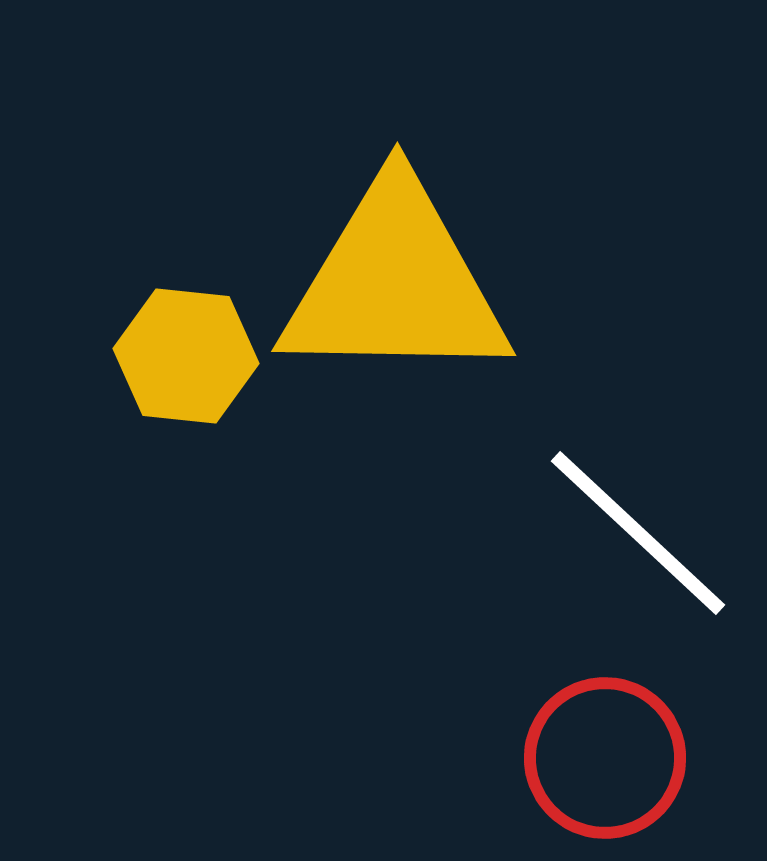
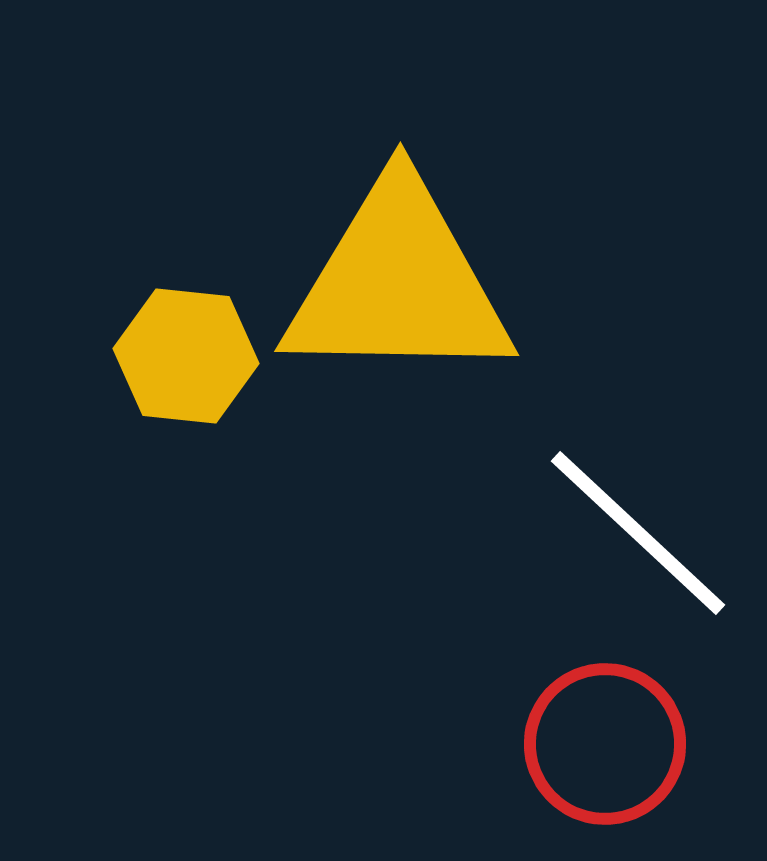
yellow triangle: moved 3 px right
red circle: moved 14 px up
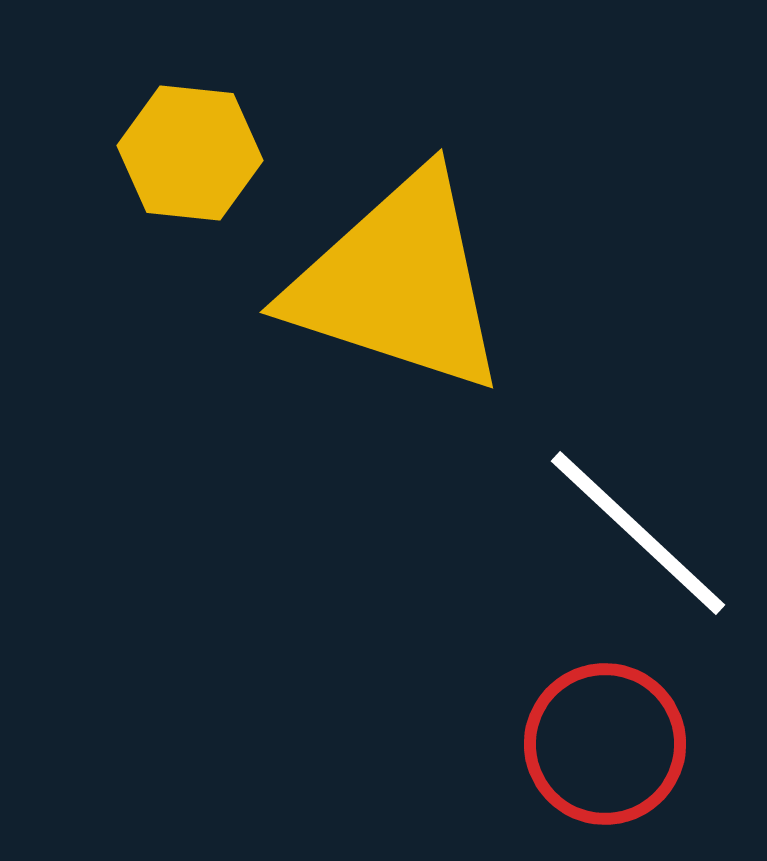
yellow triangle: rotated 17 degrees clockwise
yellow hexagon: moved 4 px right, 203 px up
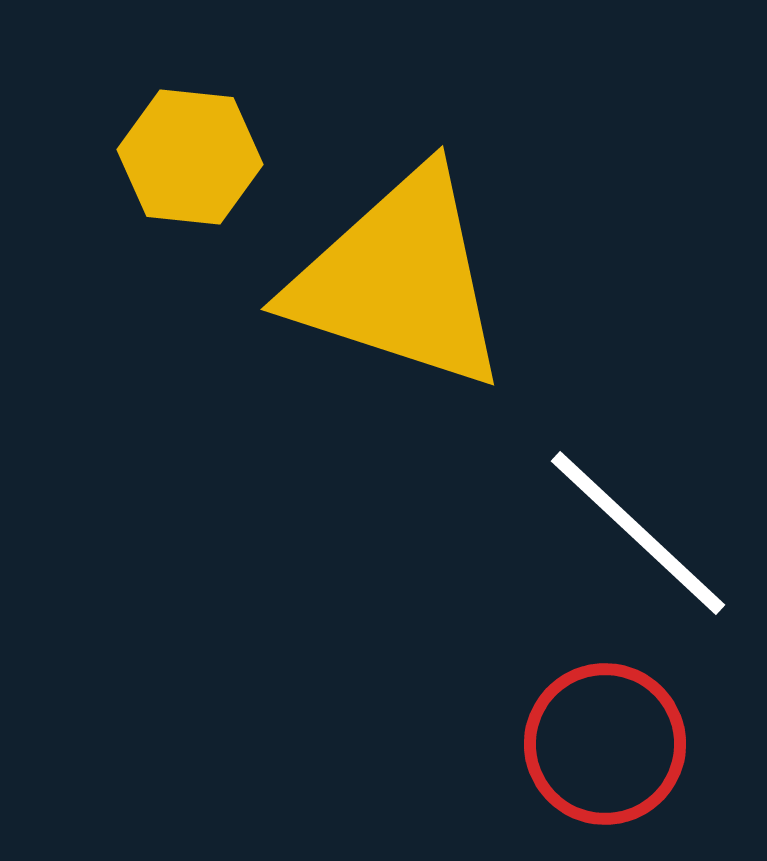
yellow hexagon: moved 4 px down
yellow triangle: moved 1 px right, 3 px up
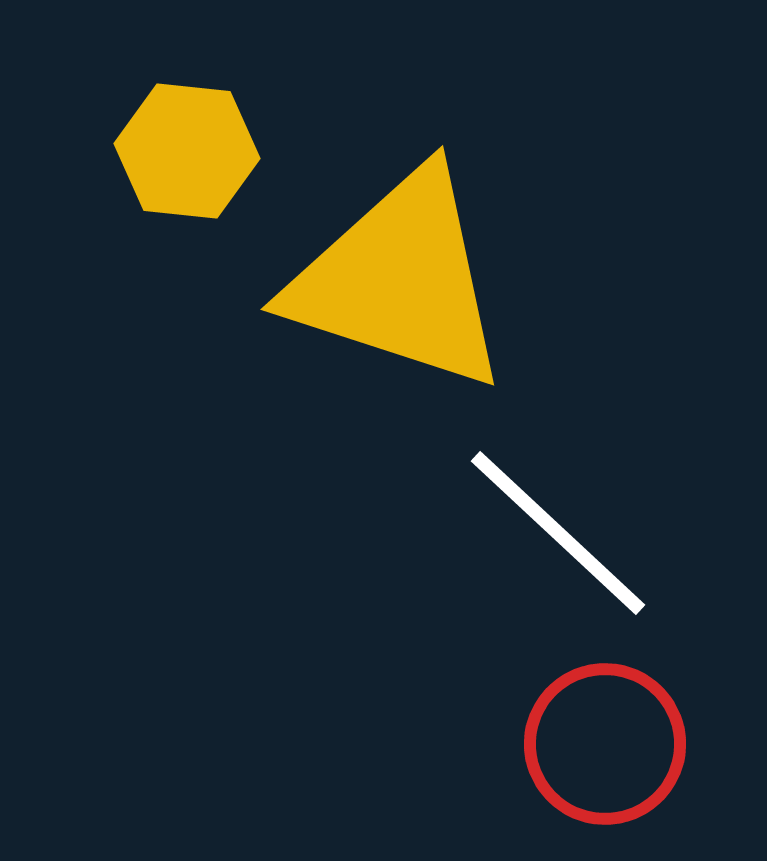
yellow hexagon: moved 3 px left, 6 px up
white line: moved 80 px left
